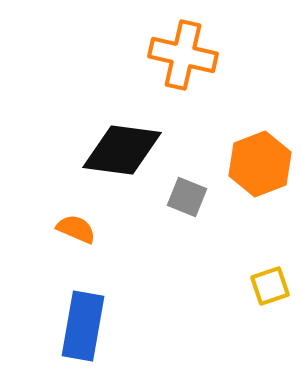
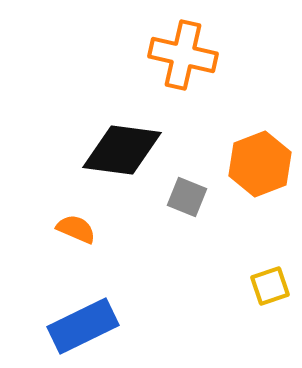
blue rectangle: rotated 54 degrees clockwise
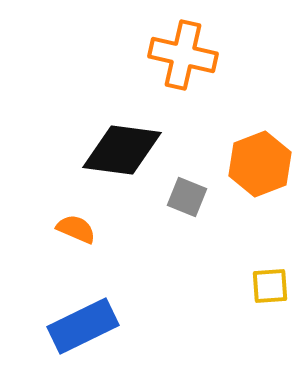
yellow square: rotated 15 degrees clockwise
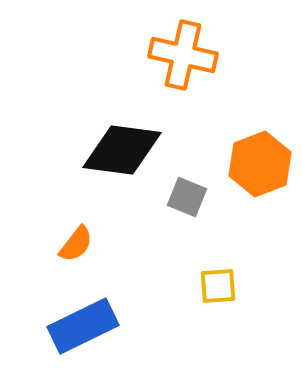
orange semicircle: moved 15 px down; rotated 105 degrees clockwise
yellow square: moved 52 px left
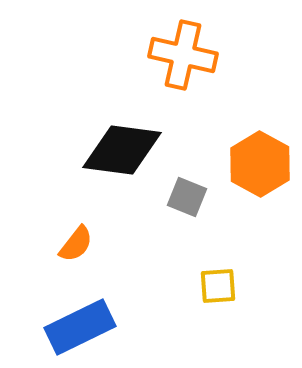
orange hexagon: rotated 10 degrees counterclockwise
blue rectangle: moved 3 px left, 1 px down
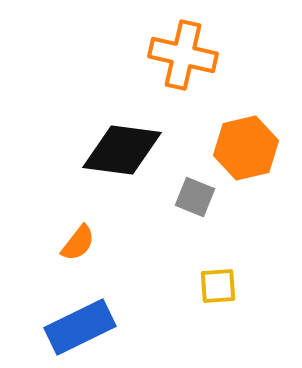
orange hexagon: moved 14 px left, 16 px up; rotated 18 degrees clockwise
gray square: moved 8 px right
orange semicircle: moved 2 px right, 1 px up
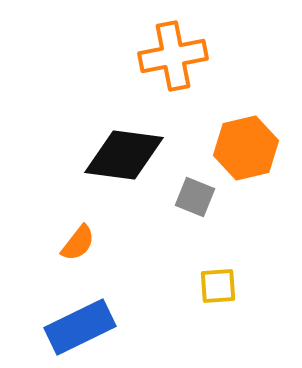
orange cross: moved 10 px left, 1 px down; rotated 24 degrees counterclockwise
black diamond: moved 2 px right, 5 px down
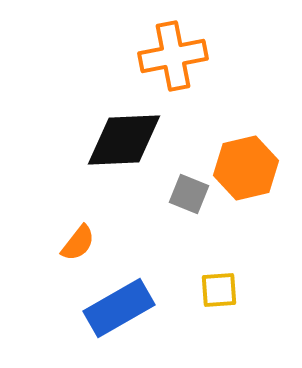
orange hexagon: moved 20 px down
black diamond: moved 15 px up; rotated 10 degrees counterclockwise
gray square: moved 6 px left, 3 px up
yellow square: moved 1 px right, 4 px down
blue rectangle: moved 39 px right, 19 px up; rotated 4 degrees counterclockwise
